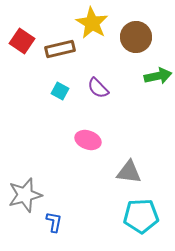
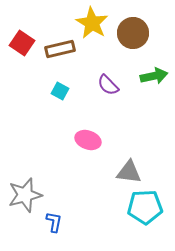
brown circle: moved 3 px left, 4 px up
red square: moved 2 px down
green arrow: moved 4 px left
purple semicircle: moved 10 px right, 3 px up
cyan pentagon: moved 4 px right, 9 px up
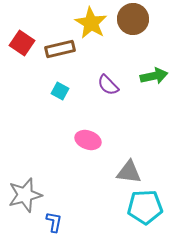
yellow star: moved 1 px left
brown circle: moved 14 px up
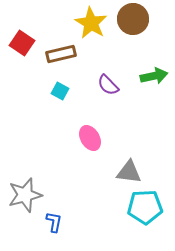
brown rectangle: moved 1 px right, 5 px down
pink ellipse: moved 2 px right, 2 px up; rotated 40 degrees clockwise
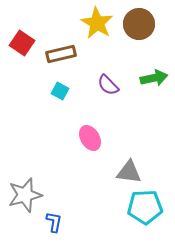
brown circle: moved 6 px right, 5 px down
yellow star: moved 6 px right
green arrow: moved 2 px down
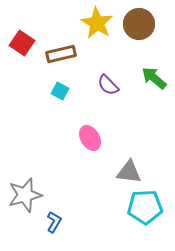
green arrow: rotated 128 degrees counterclockwise
blue L-shape: rotated 20 degrees clockwise
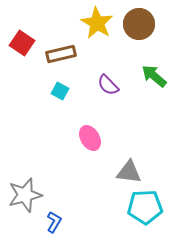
green arrow: moved 2 px up
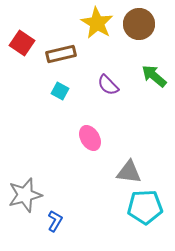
blue L-shape: moved 1 px right, 1 px up
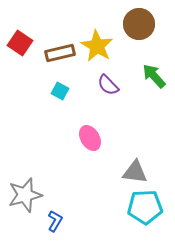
yellow star: moved 23 px down
red square: moved 2 px left
brown rectangle: moved 1 px left, 1 px up
green arrow: rotated 8 degrees clockwise
gray triangle: moved 6 px right
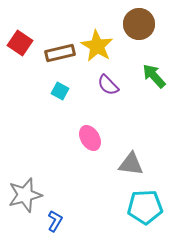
gray triangle: moved 4 px left, 8 px up
